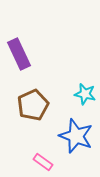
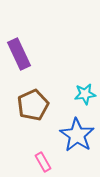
cyan star: rotated 20 degrees counterclockwise
blue star: moved 1 px right, 1 px up; rotated 12 degrees clockwise
pink rectangle: rotated 24 degrees clockwise
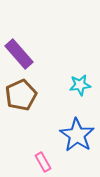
purple rectangle: rotated 16 degrees counterclockwise
cyan star: moved 5 px left, 9 px up
brown pentagon: moved 12 px left, 10 px up
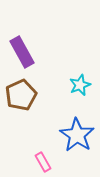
purple rectangle: moved 3 px right, 2 px up; rotated 12 degrees clockwise
cyan star: rotated 15 degrees counterclockwise
